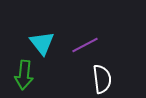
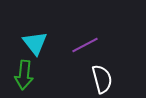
cyan triangle: moved 7 px left
white semicircle: rotated 8 degrees counterclockwise
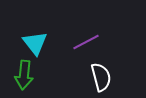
purple line: moved 1 px right, 3 px up
white semicircle: moved 1 px left, 2 px up
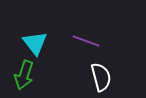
purple line: moved 1 px up; rotated 48 degrees clockwise
green arrow: rotated 12 degrees clockwise
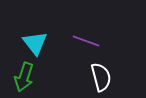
green arrow: moved 2 px down
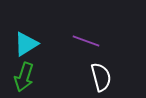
cyan triangle: moved 9 px left, 1 px down; rotated 36 degrees clockwise
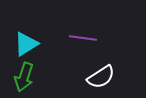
purple line: moved 3 px left, 3 px up; rotated 12 degrees counterclockwise
white semicircle: rotated 72 degrees clockwise
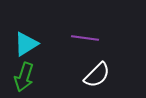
purple line: moved 2 px right
white semicircle: moved 4 px left, 2 px up; rotated 12 degrees counterclockwise
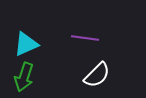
cyan triangle: rotated 8 degrees clockwise
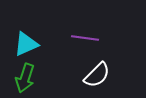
green arrow: moved 1 px right, 1 px down
